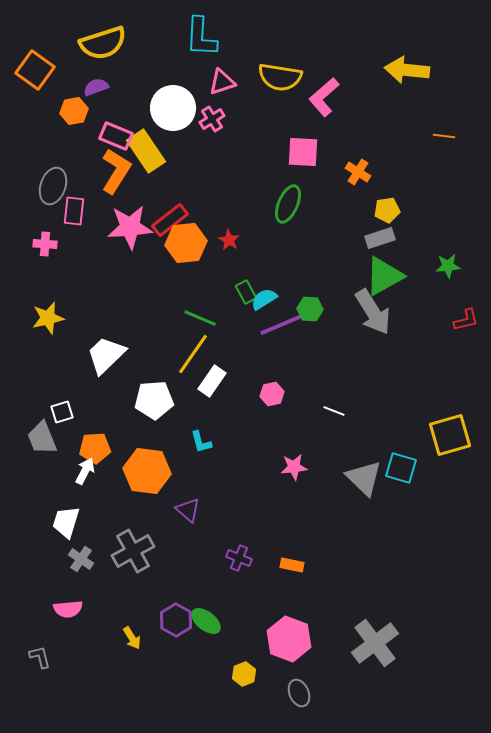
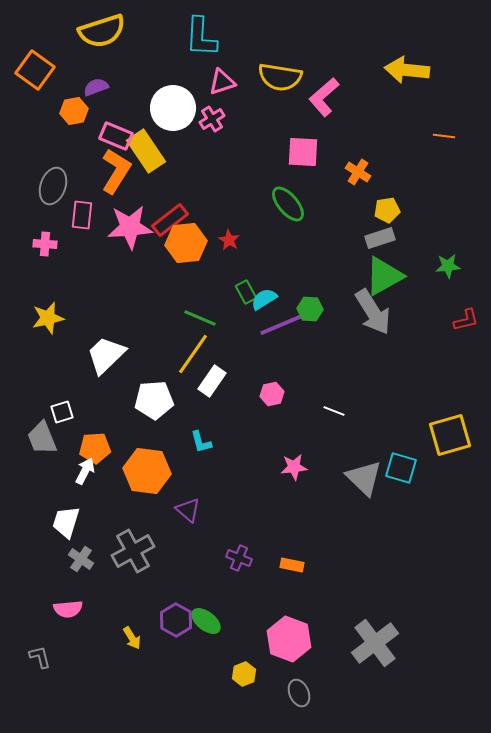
yellow semicircle at (103, 43): moved 1 px left, 12 px up
green ellipse at (288, 204): rotated 63 degrees counterclockwise
pink rectangle at (74, 211): moved 8 px right, 4 px down
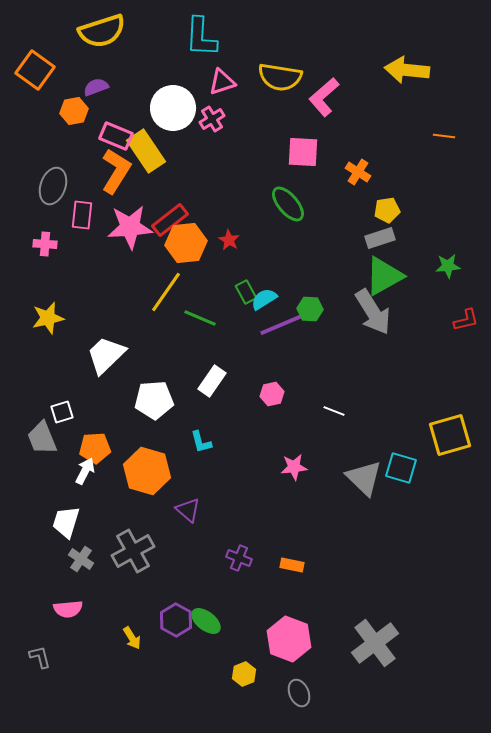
yellow line at (193, 354): moved 27 px left, 62 px up
orange hexagon at (147, 471): rotated 9 degrees clockwise
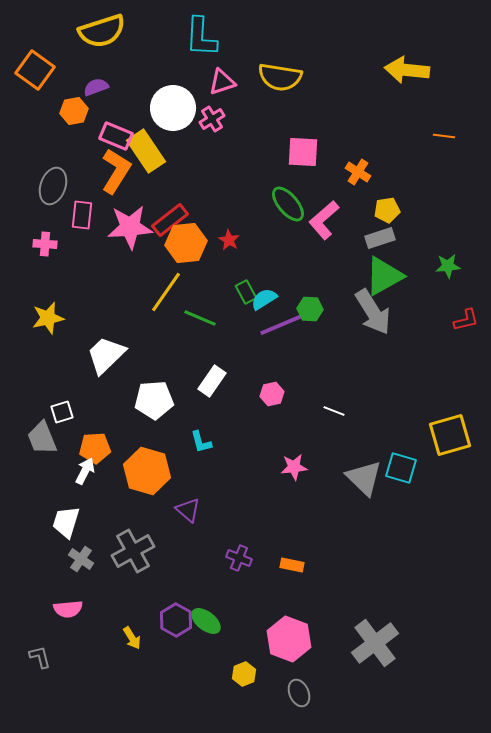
pink L-shape at (324, 97): moved 123 px down
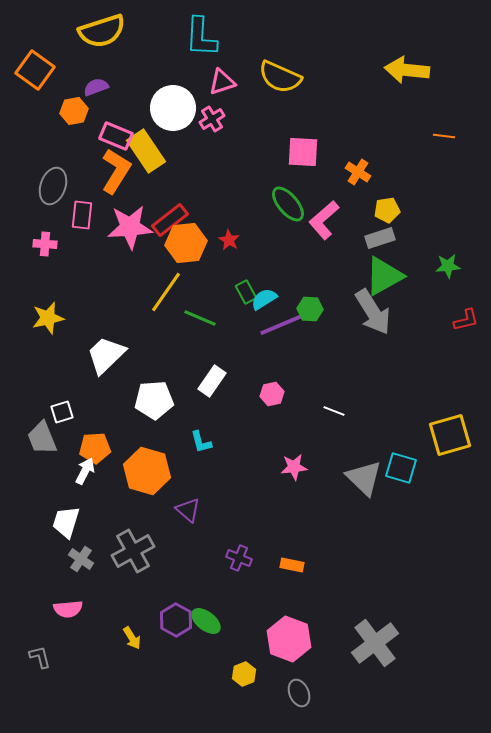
yellow semicircle at (280, 77): rotated 15 degrees clockwise
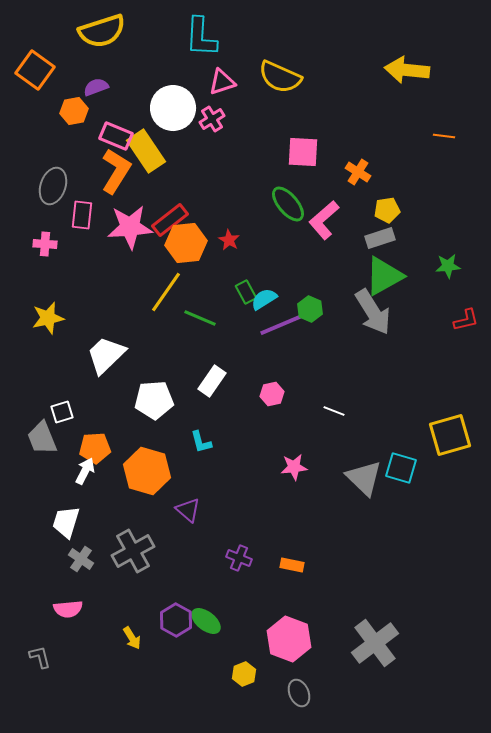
green hexagon at (310, 309): rotated 20 degrees clockwise
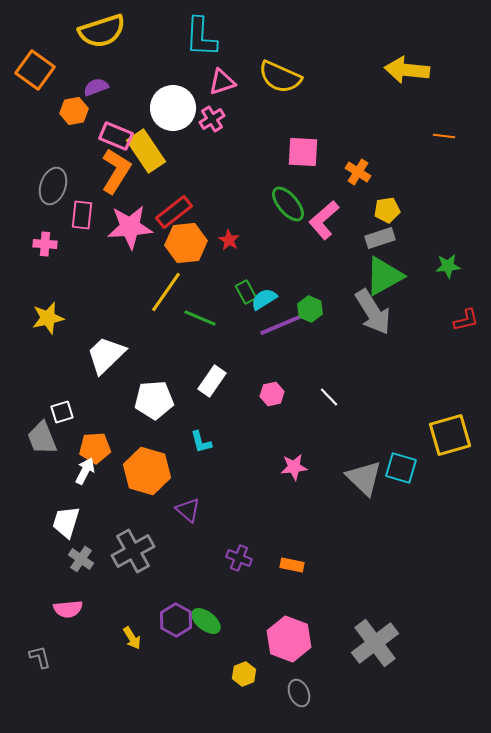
red rectangle at (170, 220): moved 4 px right, 8 px up
white line at (334, 411): moved 5 px left, 14 px up; rotated 25 degrees clockwise
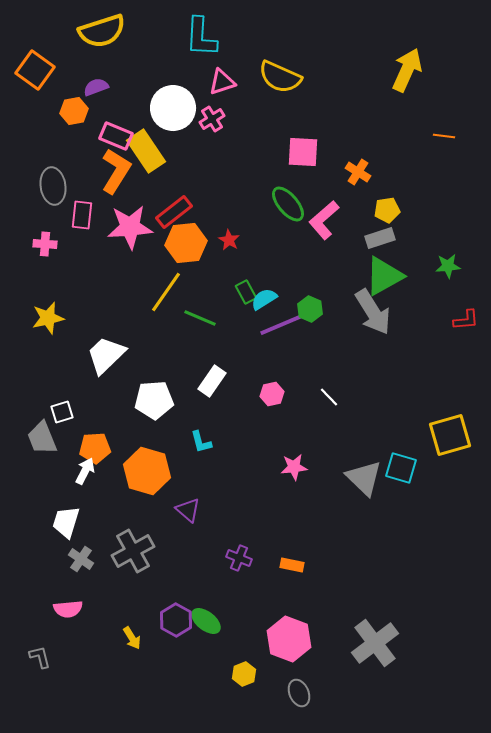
yellow arrow at (407, 70): rotated 108 degrees clockwise
gray ellipse at (53, 186): rotated 27 degrees counterclockwise
red L-shape at (466, 320): rotated 8 degrees clockwise
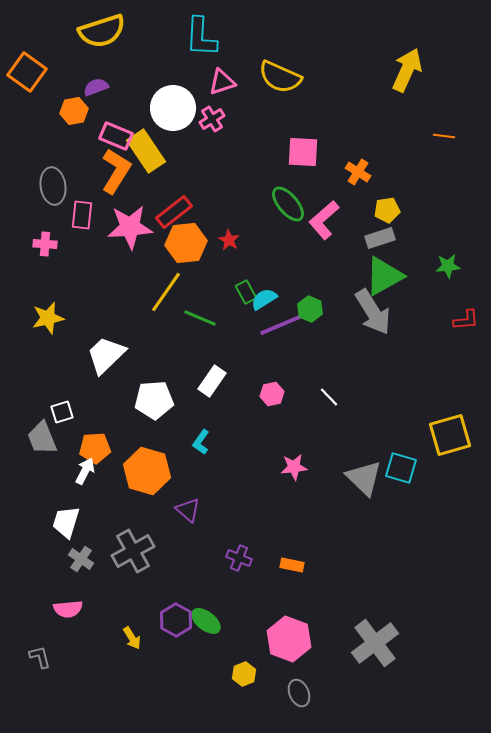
orange square at (35, 70): moved 8 px left, 2 px down
cyan L-shape at (201, 442): rotated 50 degrees clockwise
